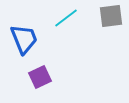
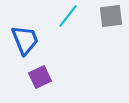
cyan line: moved 2 px right, 2 px up; rotated 15 degrees counterclockwise
blue trapezoid: moved 1 px right, 1 px down
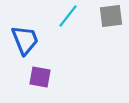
purple square: rotated 35 degrees clockwise
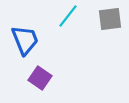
gray square: moved 1 px left, 3 px down
purple square: moved 1 px down; rotated 25 degrees clockwise
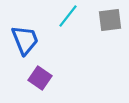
gray square: moved 1 px down
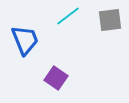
cyan line: rotated 15 degrees clockwise
purple square: moved 16 px right
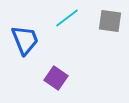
cyan line: moved 1 px left, 2 px down
gray square: moved 1 px down; rotated 15 degrees clockwise
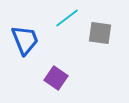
gray square: moved 10 px left, 12 px down
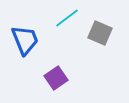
gray square: rotated 15 degrees clockwise
purple square: rotated 20 degrees clockwise
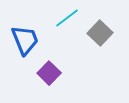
gray square: rotated 20 degrees clockwise
purple square: moved 7 px left, 5 px up; rotated 10 degrees counterclockwise
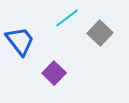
blue trapezoid: moved 5 px left, 1 px down; rotated 16 degrees counterclockwise
purple square: moved 5 px right
